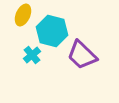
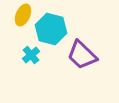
cyan hexagon: moved 1 px left, 2 px up
cyan cross: moved 1 px left
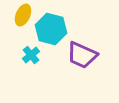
purple trapezoid: rotated 20 degrees counterclockwise
